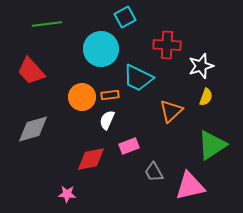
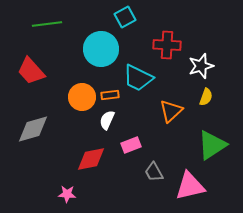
pink rectangle: moved 2 px right, 1 px up
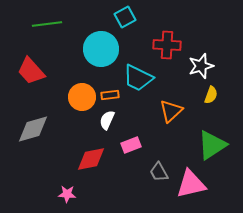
yellow semicircle: moved 5 px right, 2 px up
gray trapezoid: moved 5 px right
pink triangle: moved 1 px right, 2 px up
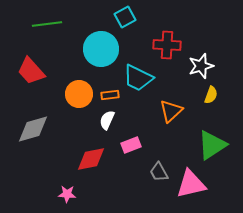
orange circle: moved 3 px left, 3 px up
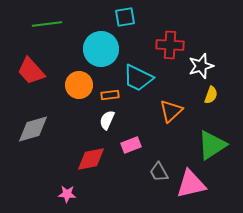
cyan square: rotated 20 degrees clockwise
red cross: moved 3 px right
orange circle: moved 9 px up
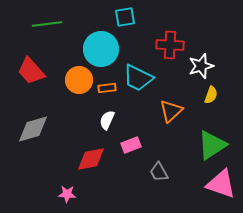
orange circle: moved 5 px up
orange rectangle: moved 3 px left, 7 px up
pink triangle: moved 30 px right; rotated 32 degrees clockwise
